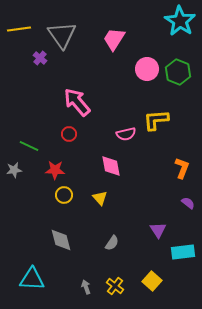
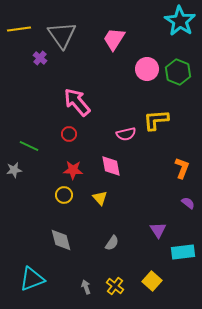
red star: moved 18 px right
cyan triangle: rotated 24 degrees counterclockwise
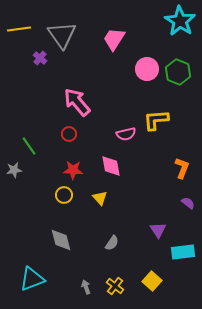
green line: rotated 30 degrees clockwise
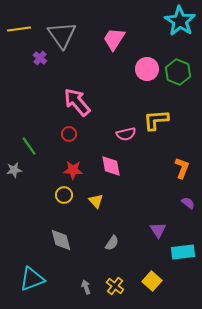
yellow triangle: moved 4 px left, 3 px down
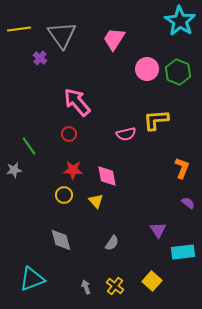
pink diamond: moved 4 px left, 10 px down
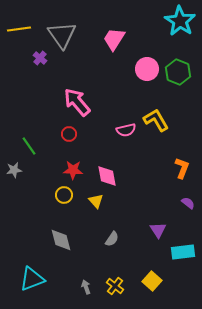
yellow L-shape: rotated 64 degrees clockwise
pink semicircle: moved 4 px up
gray semicircle: moved 4 px up
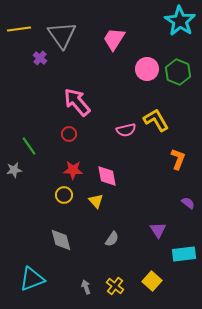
orange L-shape: moved 4 px left, 9 px up
cyan rectangle: moved 1 px right, 2 px down
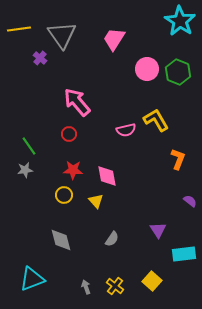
gray star: moved 11 px right
purple semicircle: moved 2 px right, 2 px up
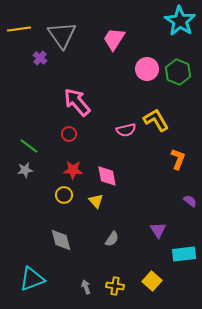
green line: rotated 18 degrees counterclockwise
yellow cross: rotated 30 degrees counterclockwise
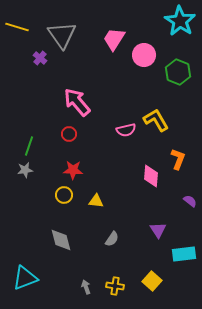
yellow line: moved 2 px left, 2 px up; rotated 25 degrees clockwise
pink circle: moved 3 px left, 14 px up
green line: rotated 72 degrees clockwise
pink diamond: moved 44 px right; rotated 15 degrees clockwise
yellow triangle: rotated 42 degrees counterclockwise
cyan triangle: moved 7 px left, 1 px up
